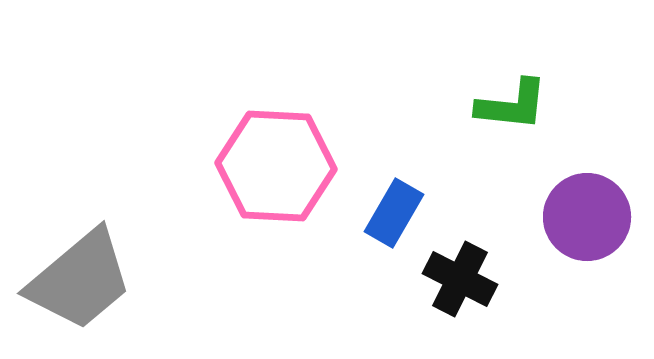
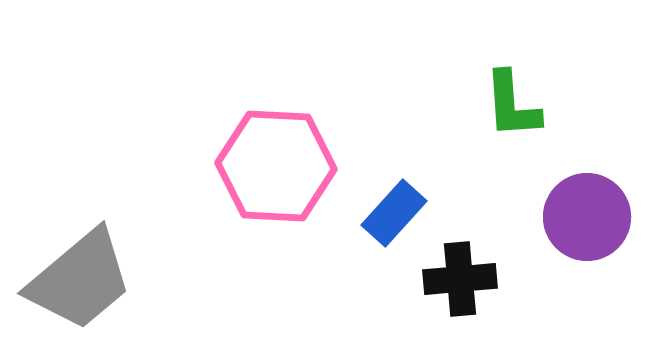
green L-shape: rotated 80 degrees clockwise
blue rectangle: rotated 12 degrees clockwise
black cross: rotated 32 degrees counterclockwise
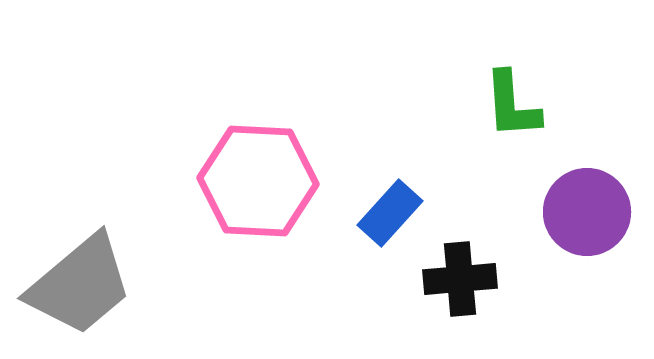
pink hexagon: moved 18 px left, 15 px down
blue rectangle: moved 4 px left
purple circle: moved 5 px up
gray trapezoid: moved 5 px down
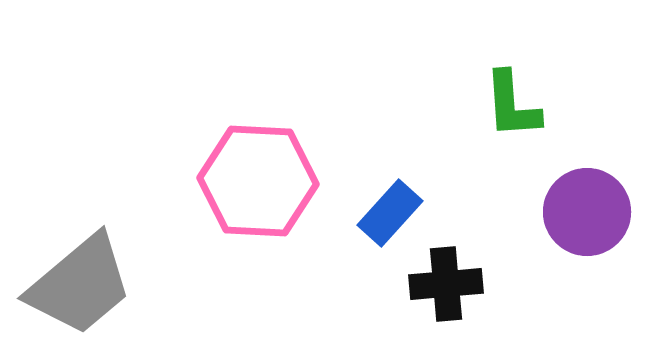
black cross: moved 14 px left, 5 px down
